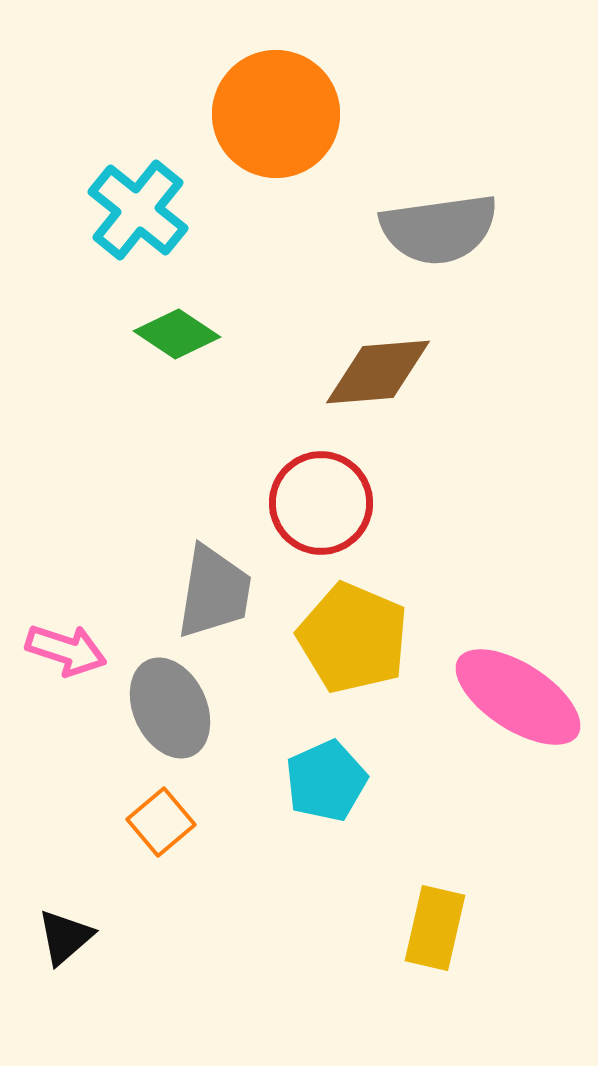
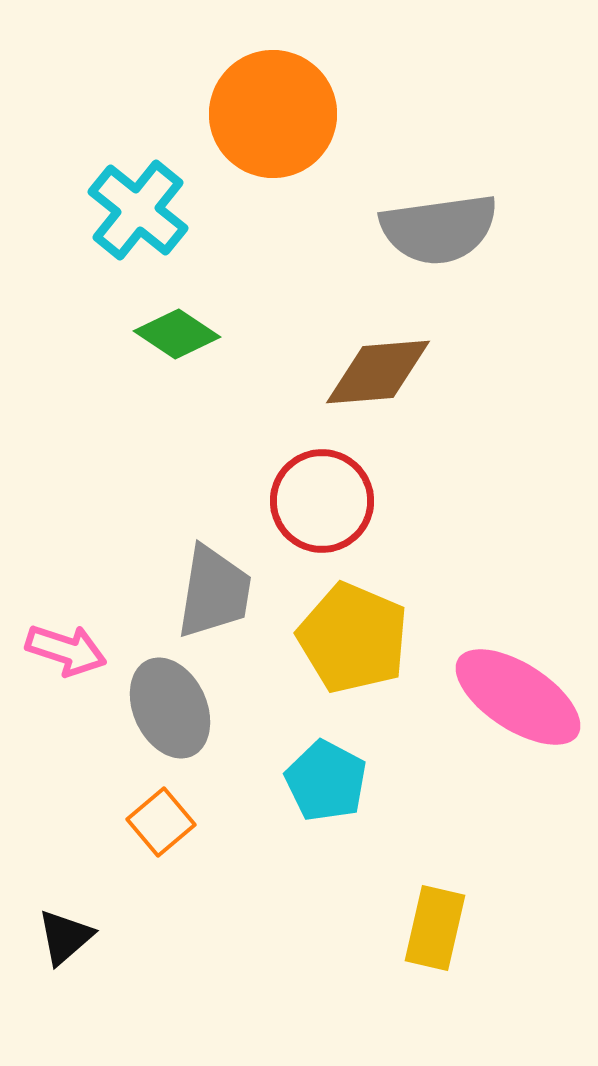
orange circle: moved 3 px left
red circle: moved 1 px right, 2 px up
cyan pentagon: rotated 20 degrees counterclockwise
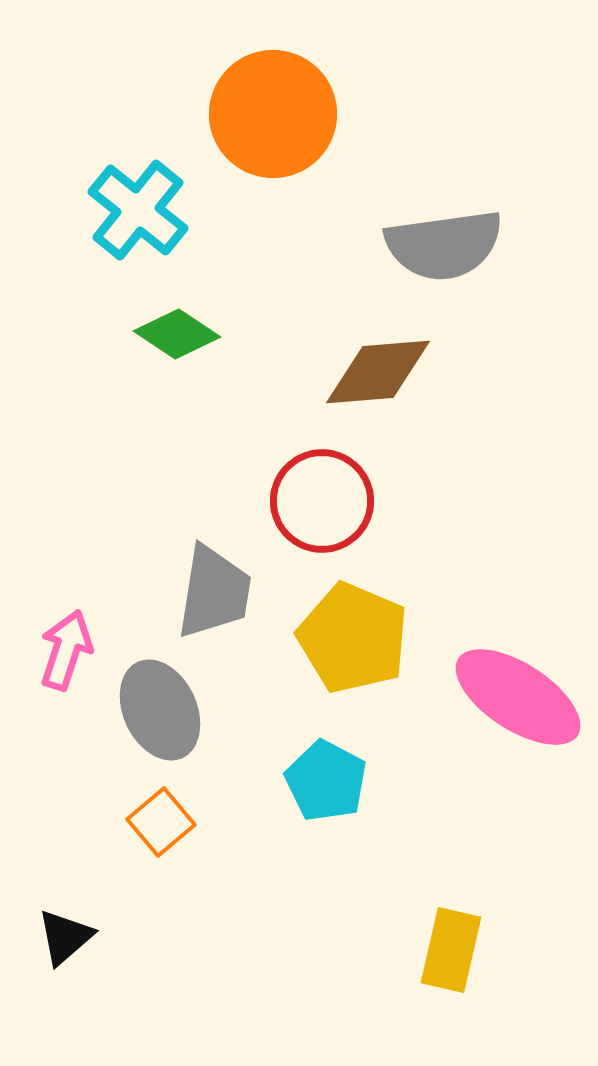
gray semicircle: moved 5 px right, 16 px down
pink arrow: rotated 90 degrees counterclockwise
gray ellipse: moved 10 px left, 2 px down
yellow rectangle: moved 16 px right, 22 px down
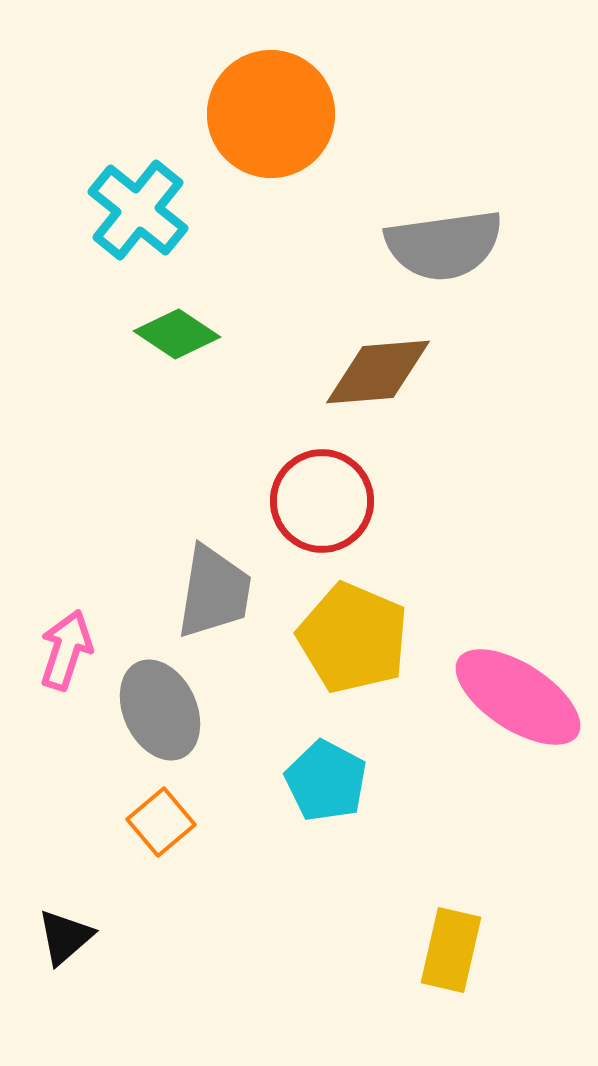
orange circle: moved 2 px left
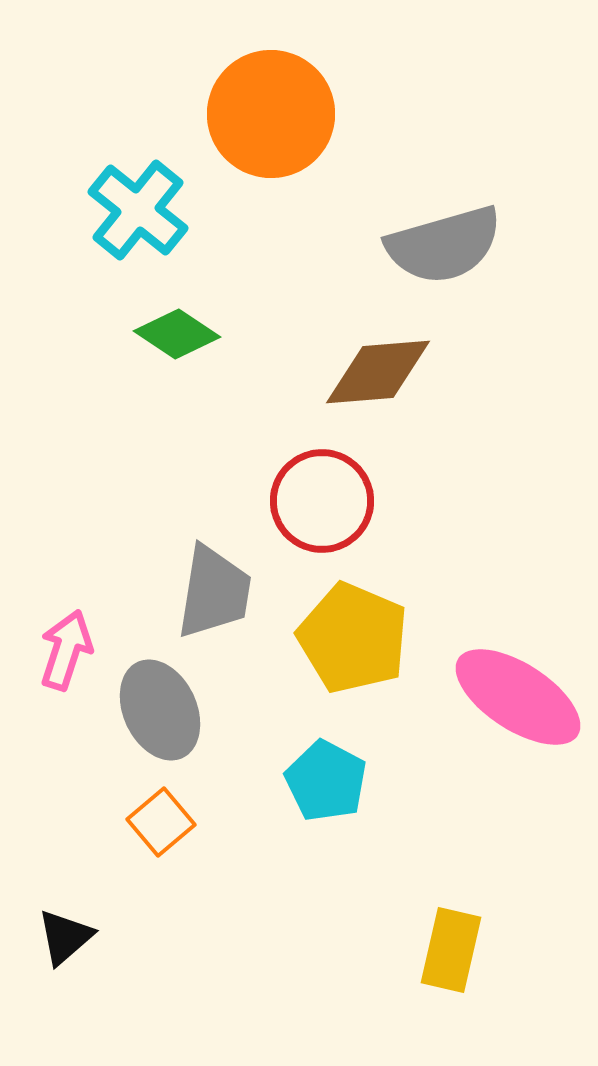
gray semicircle: rotated 8 degrees counterclockwise
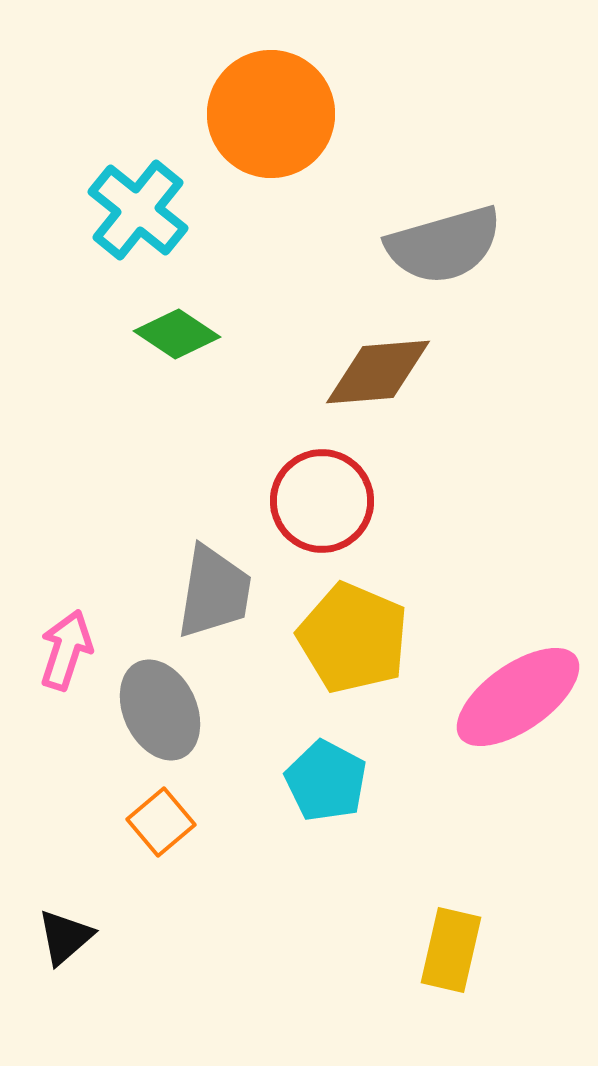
pink ellipse: rotated 68 degrees counterclockwise
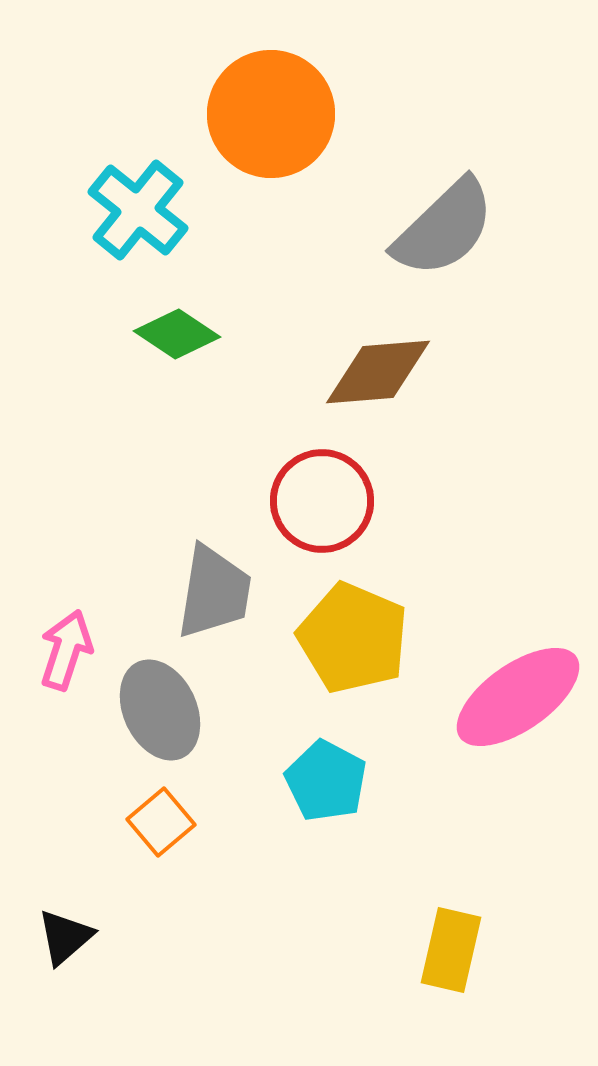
gray semicircle: moved 17 px up; rotated 28 degrees counterclockwise
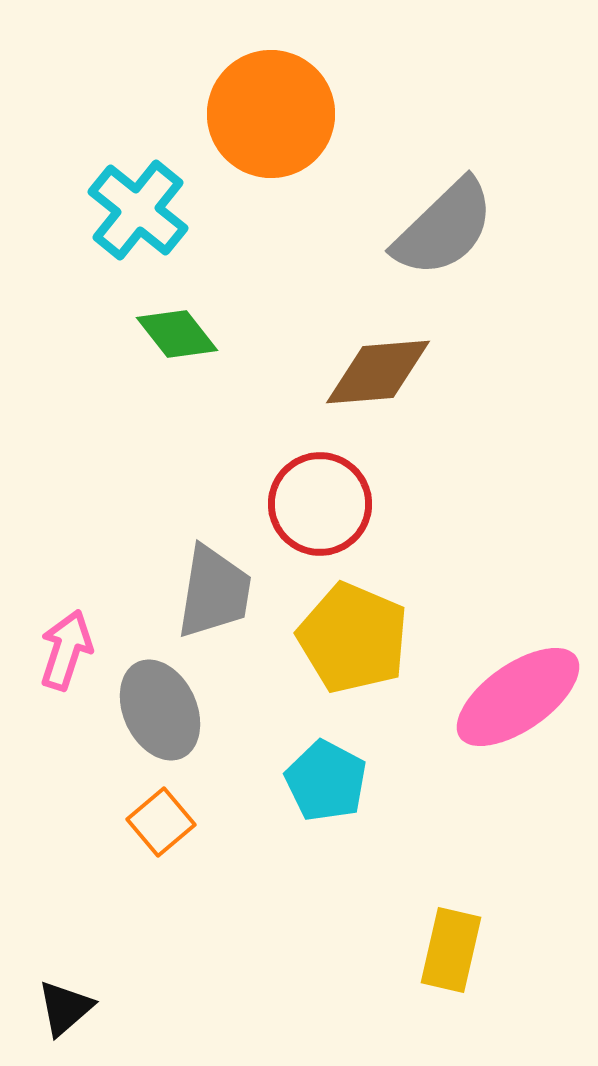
green diamond: rotated 18 degrees clockwise
red circle: moved 2 px left, 3 px down
black triangle: moved 71 px down
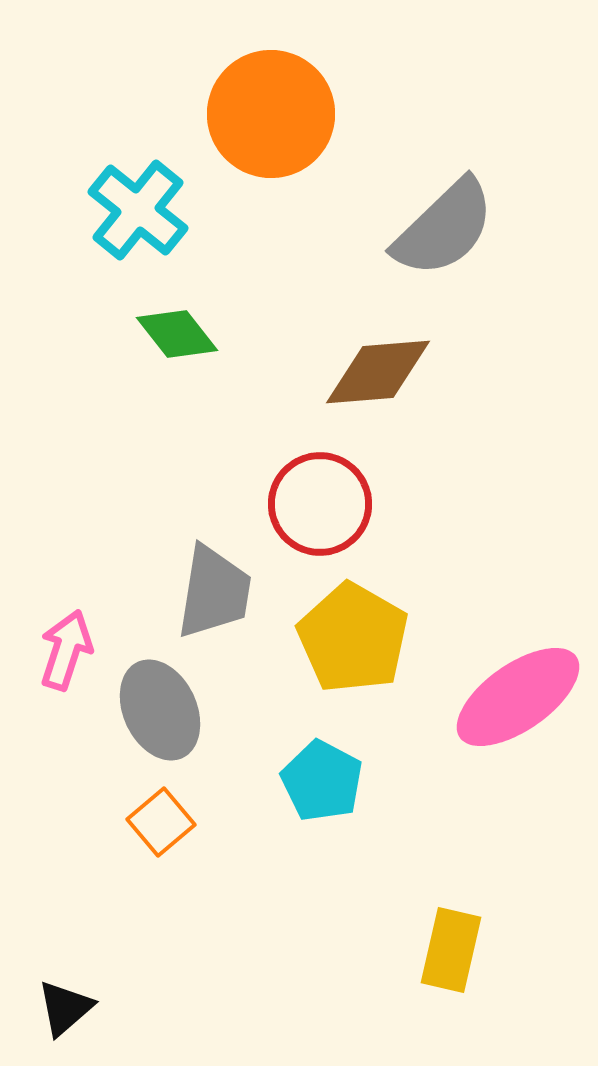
yellow pentagon: rotated 7 degrees clockwise
cyan pentagon: moved 4 px left
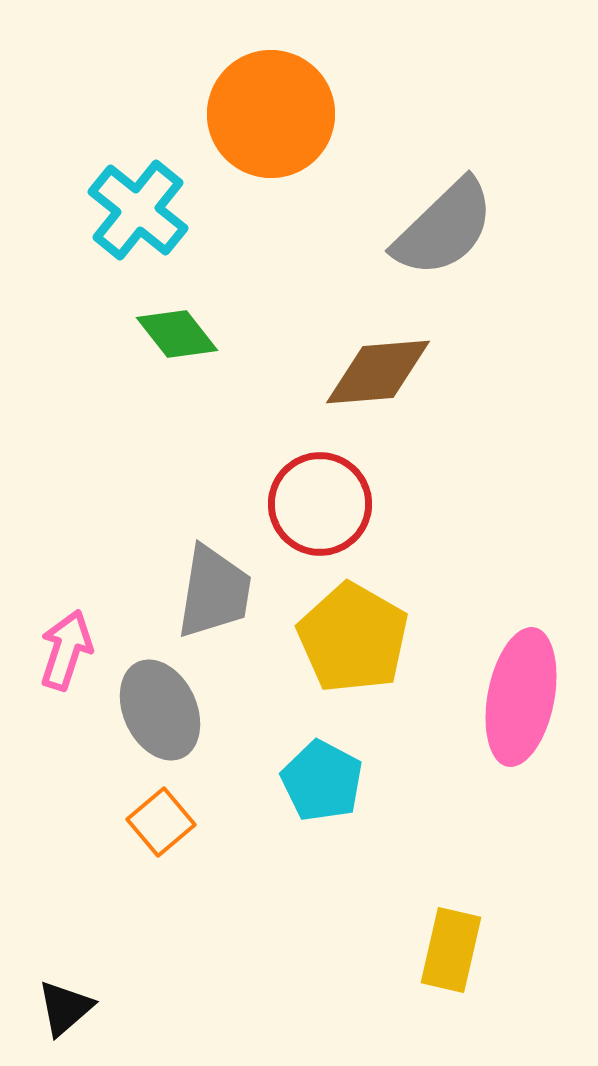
pink ellipse: moved 3 px right; rotated 44 degrees counterclockwise
